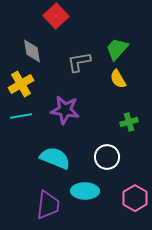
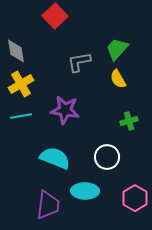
red square: moved 1 px left
gray diamond: moved 16 px left
green cross: moved 1 px up
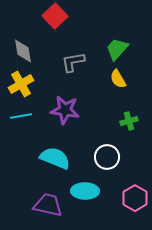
gray diamond: moved 7 px right
gray L-shape: moved 6 px left
purple trapezoid: rotated 84 degrees counterclockwise
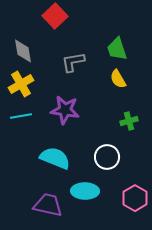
green trapezoid: rotated 60 degrees counterclockwise
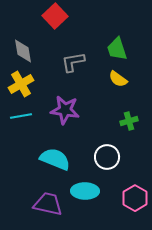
yellow semicircle: rotated 24 degrees counterclockwise
cyan semicircle: moved 1 px down
purple trapezoid: moved 1 px up
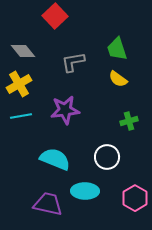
gray diamond: rotated 30 degrees counterclockwise
yellow cross: moved 2 px left
purple star: rotated 16 degrees counterclockwise
